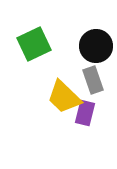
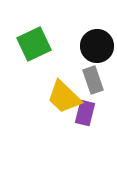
black circle: moved 1 px right
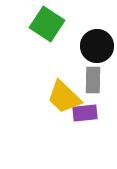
green square: moved 13 px right, 20 px up; rotated 32 degrees counterclockwise
gray rectangle: rotated 20 degrees clockwise
purple rectangle: rotated 70 degrees clockwise
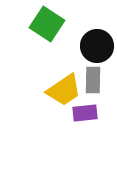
yellow trapezoid: moved 7 px up; rotated 78 degrees counterclockwise
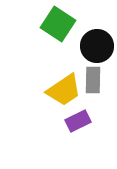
green square: moved 11 px right
purple rectangle: moved 7 px left, 8 px down; rotated 20 degrees counterclockwise
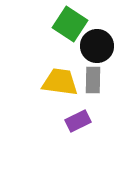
green square: moved 12 px right
yellow trapezoid: moved 4 px left, 8 px up; rotated 138 degrees counterclockwise
